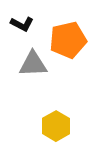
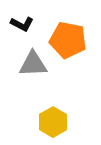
orange pentagon: rotated 24 degrees clockwise
yellow hexagon: moved 3 px left, 4 px up
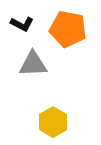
orange pentagon: moved 11 px up
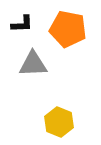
black L-shape: rotated 30 degrees counterclockwise
yellow hexagon: moved 6 px right; rotated 8 degrees counterclockwise
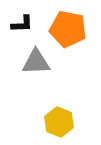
gray triangle: moved 3 px right, 2 px up
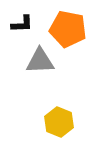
gray triangle: moved 4 px right, 1 px up
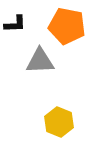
black L-shape: moved 7 px left
orange pentagon: moved 1 px left, 3 px up
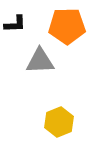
orange pentagon: rotated 12 degrees counterclockwise
yellow hexagon: rotated 16 degrees clockwise
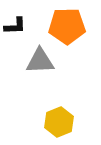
black L-shape: moved 2 px down
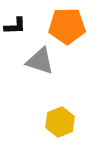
gray triangle: rotated 20 degrees clockwise
yellow hexagon: moved 1 px right
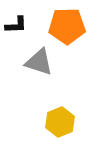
black L-shape: moved 1 px right, 1 px up
gray triangle: moved 1 px left, 1 px down
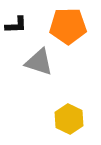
orange pentagon: moved 1 px right
yellow hexagon: moved 9 px right, 3 px up; rotated 12 degrees counterclockwise
